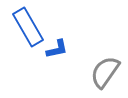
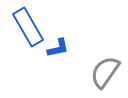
blue L-shape: moved 1 px right, 1 px up
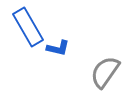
blue L-shape: rotated 25 degrees clockwise
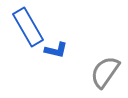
blue L-shape: moved 2 px left, 2 px down
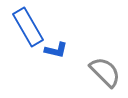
gray semicircle: rotated 100 degrees clockwise
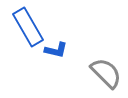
gray semicircle: moved 1 px right, 1 px down
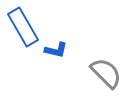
blue rectangle: moved 5 px left
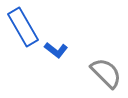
blue L-shape: rotated 25 degrees clockwise
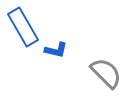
blue L-shape: rotated 25 degrees counterclockwise
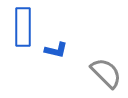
blue rectangle: rotated 30 degrees clockwise
